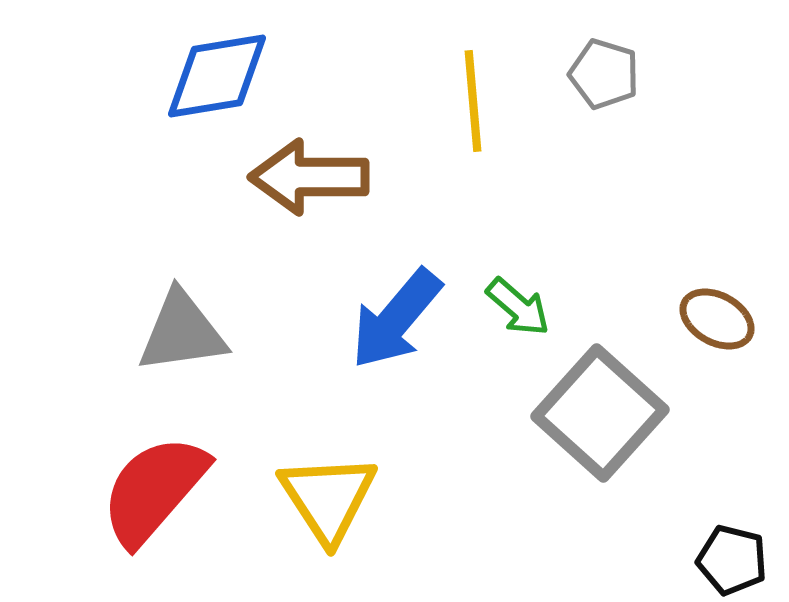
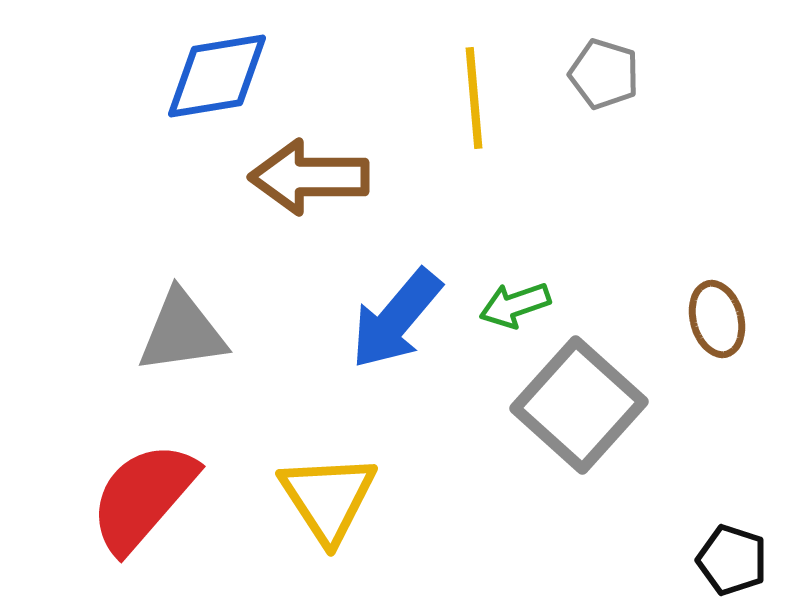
yellow line: moved 1 px right, 3 px up
green arrow: moved 3 px left, 2 px up; rotated 120 degrees clockwise
brown ellipse: rotated 46 degrees clockwise
gray square: moved 21 px left, 8 px up
red semicircle: moved 11 px left, 7 px down
black pentagon: rotated 4 degrees clockwise
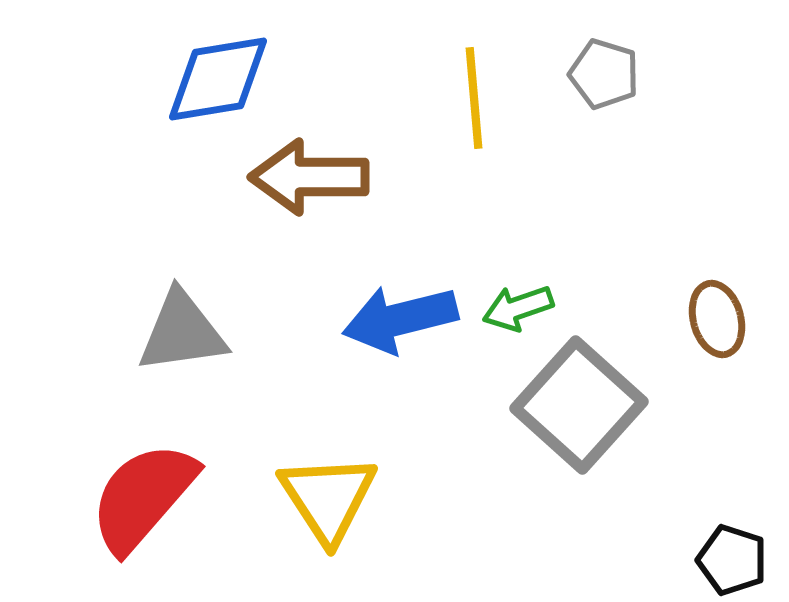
blue diamond: moved 1 px right, 3 px down
green arrow: moved 3 px right, 3 px down
blue arrow: moved 4 px right; rotated 36 degrees clockwise
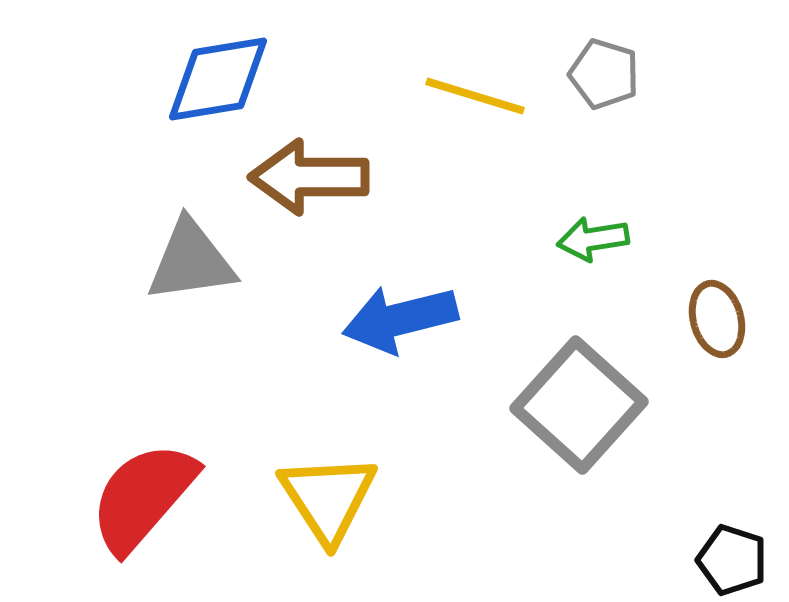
yellow line: moved 1 px right, 2 px up; rotated 68 degrees counterclockwise
green arrow: moved 75 px right, 69 px up; rotated 10 degrees clockwise
gray triangle: moved 9 px right, 71 px up
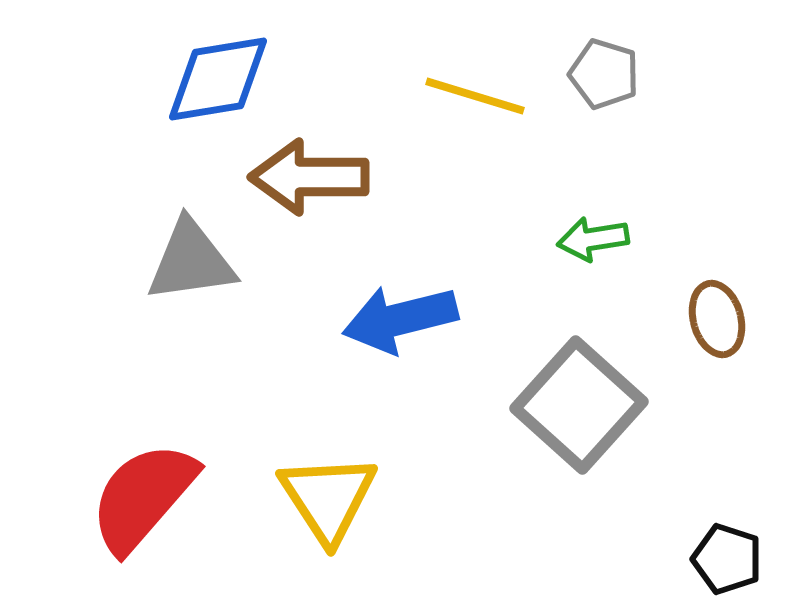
black pentagon: moved 5 px left, 1 px up
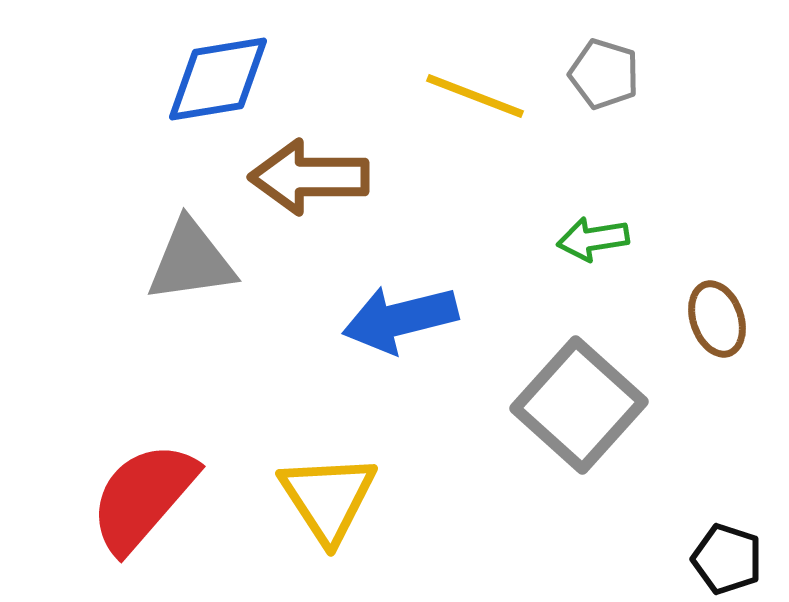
yellow line: rotated 4 degrees clockwise
brown ellipse: rotated 4 degrees counterclockwise
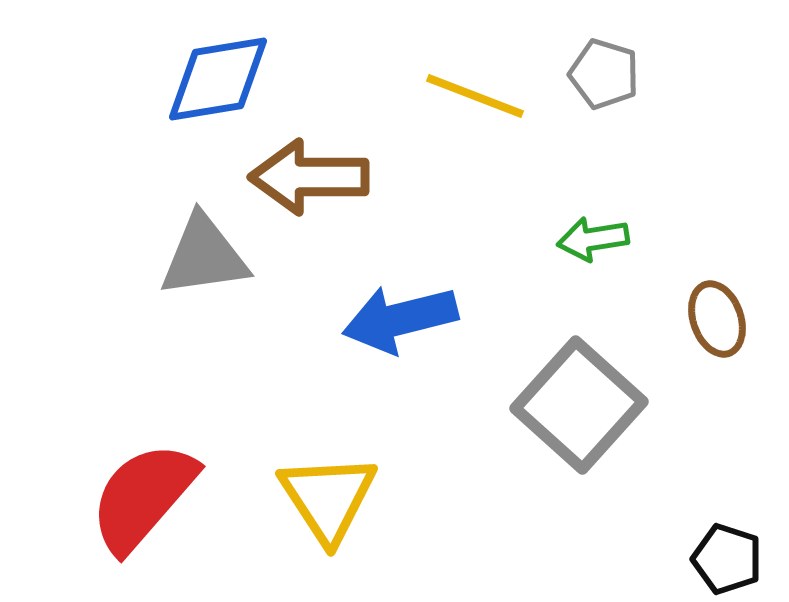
gray triangle: moved 13 px right, 5 px up
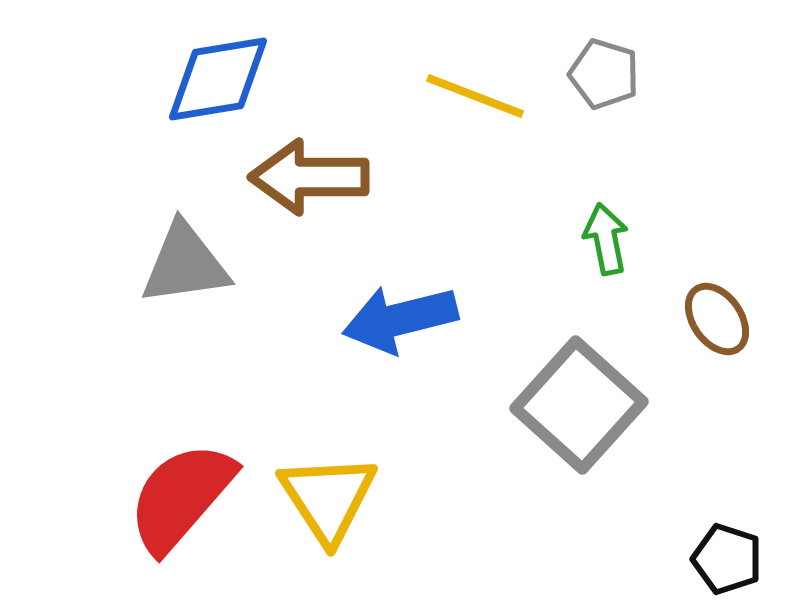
green arrow: moved 13 px right; rotated 88 degrees clockwise
gray triangle: moved 19 px left, 8 px down
brown ellipse: rotated 16 degrees counterclockwise
red semicircle: moved 38 px right
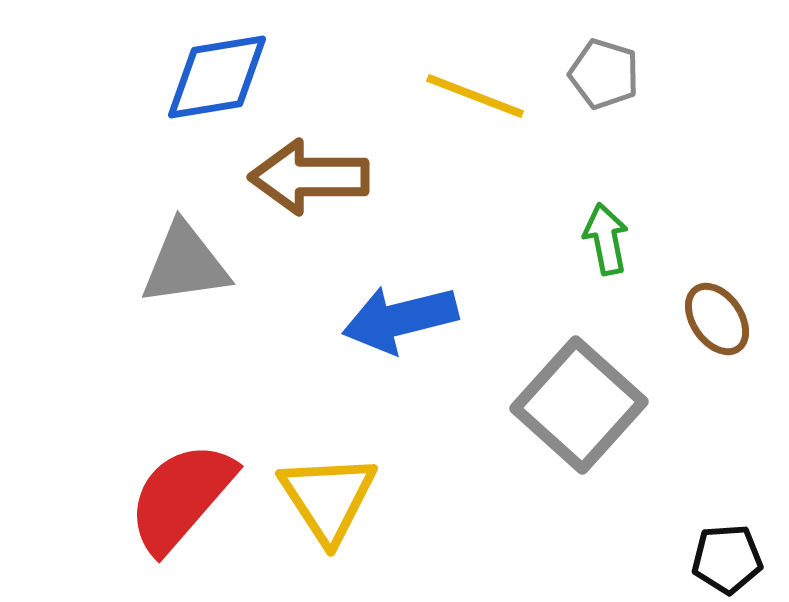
blue diamond: moved 1 px left, 2 px up
black pentagon: rotated 22 degrees counterclockwise
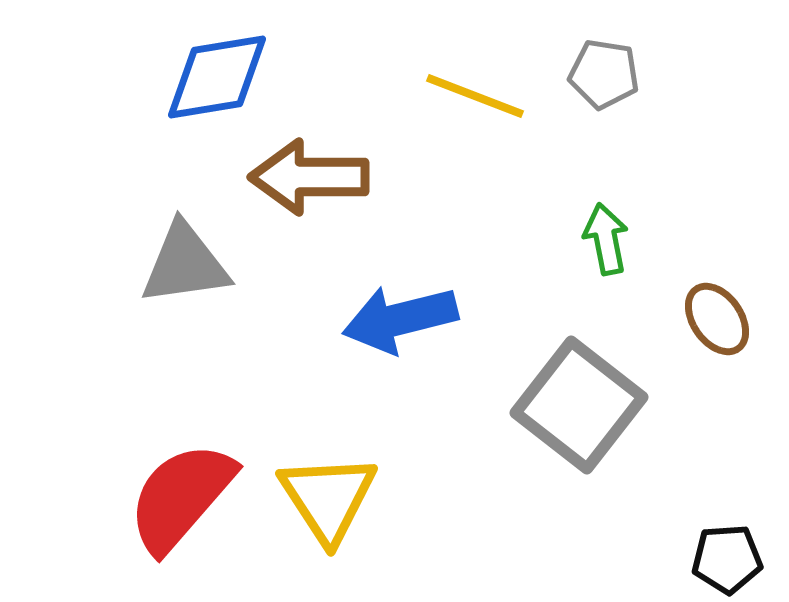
gray pentagon: rotated 8 degrees counterclockwise
gray square: rotated 4 degrees counterclockwise
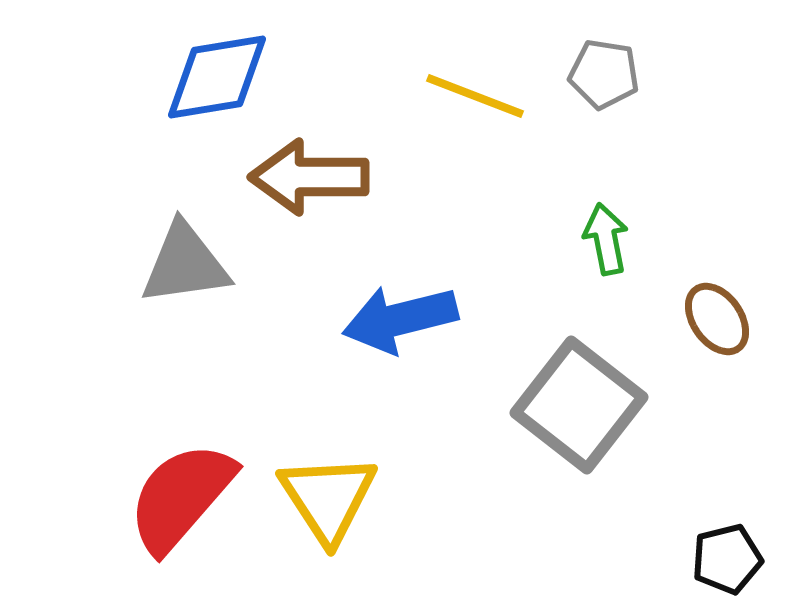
black pentagon: rotated 10 degrees counterclockwise
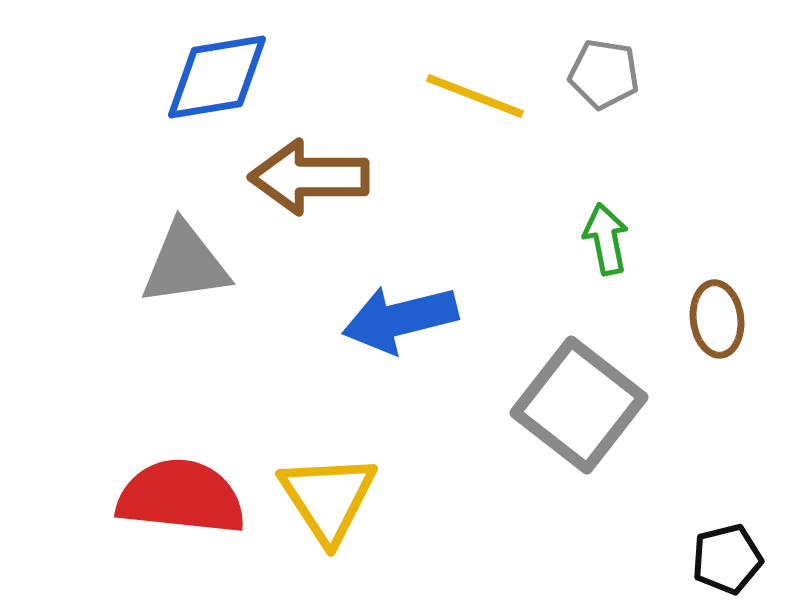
brown ellipse: rotated 28 degrees clockwise
red semicircle: rotated 55 degrees clockwise
